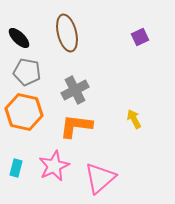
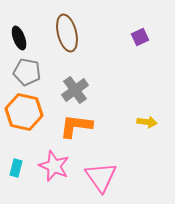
black ellipse: rotated 25 degrees clockwise
gray cross: rotated 8 degrees counterclockwise
yellow arrow: moved 13 px right, 3 px down; rotated 126 degrees clockwise
pink star: rotated 24 degrees counterclockwise
pink triangle: moved 1 px right, 1 px up; rotated 24 degrees counterclockwise
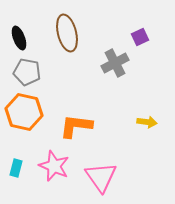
gray cross: moved 40 px right, 27 px up; rotated 8 degrees clockwise
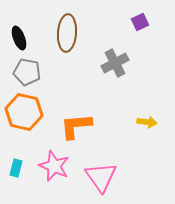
brown ellipse: rotated 18 degrees clockwise
purple square: moved 15 px up
orange L-shape: rotated 12 degrees counterclockwise
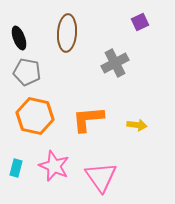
orange hexagon: moved 11 px right, 4 px down
yellow arrow: moved 10 px left, 3 px down
orange L-shape: moved 12 px right, 7 px up
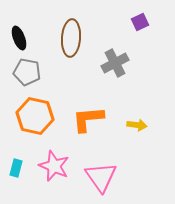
brown ellipse: moved 4 px right, 5 px down
